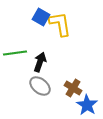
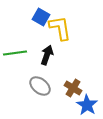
yellow L-shape: moved 4 px down
black arrow: moved 7 px right, 7 px up
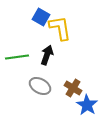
green line: moved 2 px right, 4 px down
gray ellipse: rotated 10 degrees counterclockwise
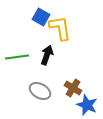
gray ellipse: moved 5 px down
blue star: rotated 10 degrees counterclockwise
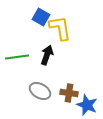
brown cross: moved 4 px left, 5 px down; rotated 24 degrees counterclockwise
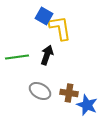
blue square: moved 3 px right, 1 px up
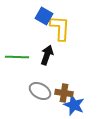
yellow L-shape: rotated 12 degrees clockwise
green line: rotated 10 degrees clockwise
brown cross: moved 5 px left
blue star: moved 13 px left
